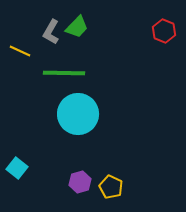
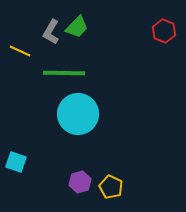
cyan square: moved 1 px left, 6 px up; rotated 20 degrees counterclockwise
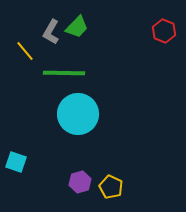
yellow line: moved 5 px right; rotated 25 degrees clockwise
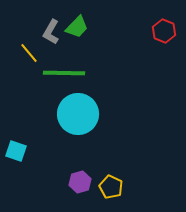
yellow line: moved 4 px right, 2 px down
cyan square: moved 11 px up
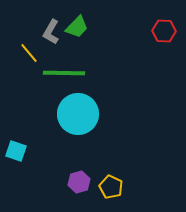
red hexagon: rotated 20 degrees counterclockwise
purple hexagon: moved 1 px left
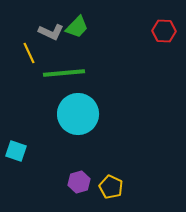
gray L-shape: rotated 95 degrees counterclockwise
yellow line: rotated 15 degrees clockwise
green line: rotated 6 degrees counterclockwise
